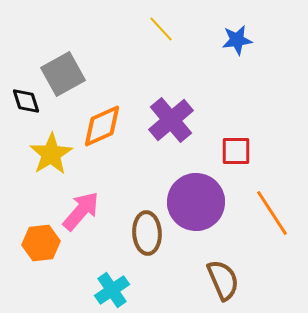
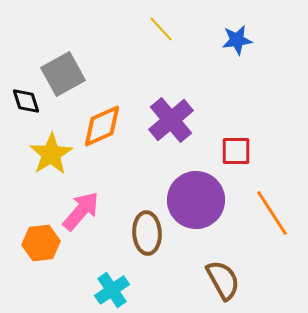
purple circle: moved 2 px up
brown semicircle: rotated 6 degrees counterclockwise
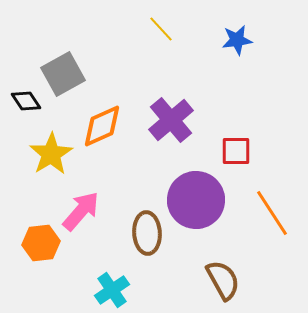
black diamond: rotated 16 degrees counterclockwise
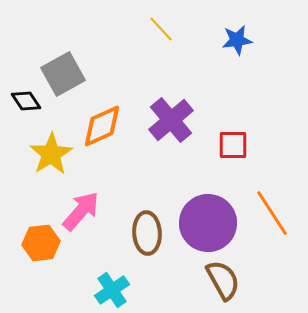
red square: moved 3 px left, 6 px up
purple circle: moved 12 px right, 23 px down
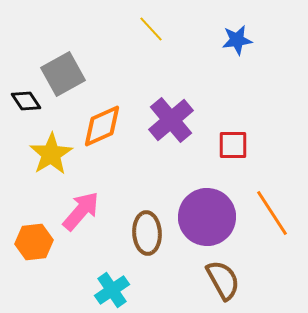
yellow line: moved 10 px left
purple circle: moved 1 px left, 6 px up
orange hexagon: moved 7 px left, 1 px up
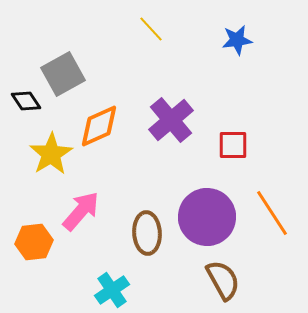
orange diamond: moved 3 px left
